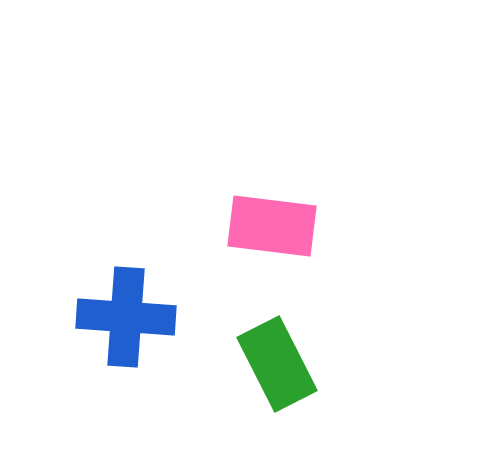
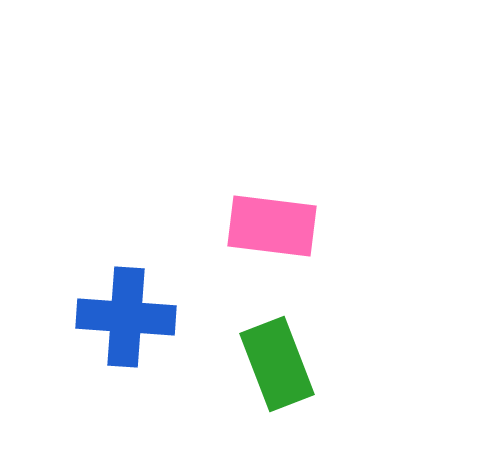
green rectangle: rotated 6 degrees clockwise
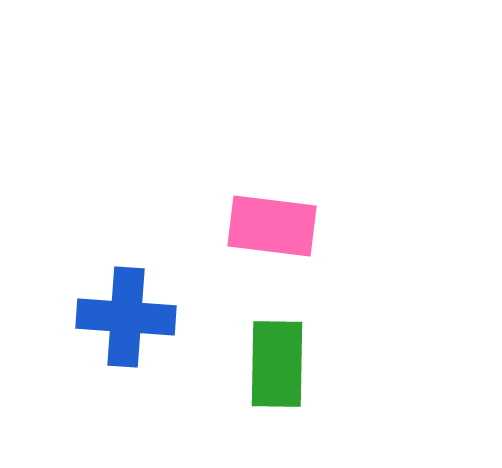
green rectangle: rotated 22 degrees clockwise
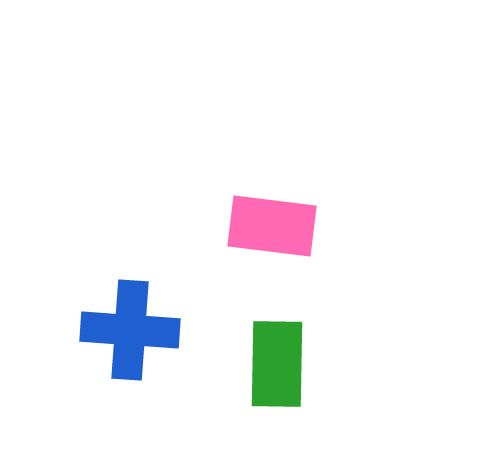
blue cross: moved 4 px right, 13 px down
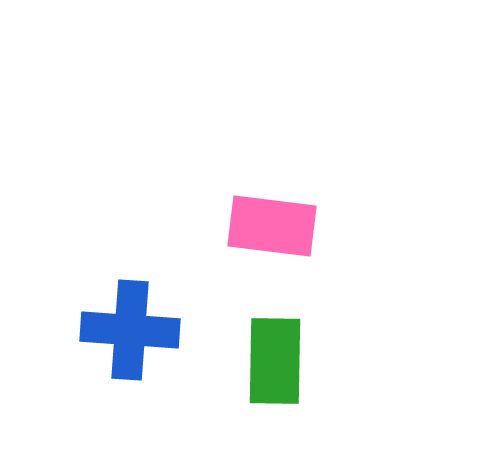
green rectangle: moved 2 px left, 3 px up
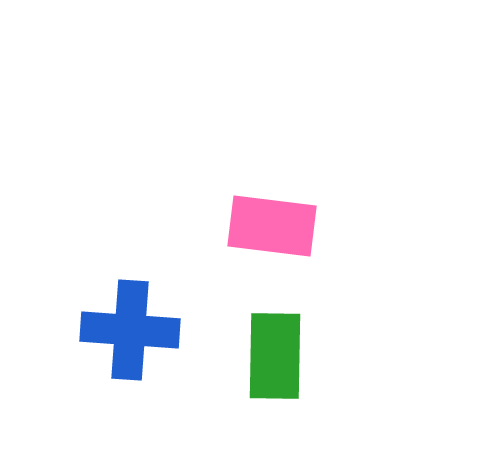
green rectangle: moved 5 px up
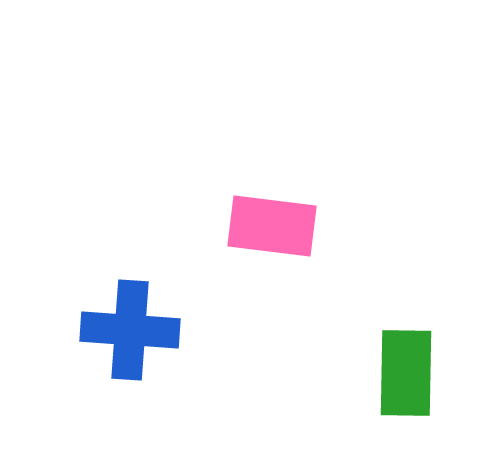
green rectangle: moved 131 px right, 17 px down
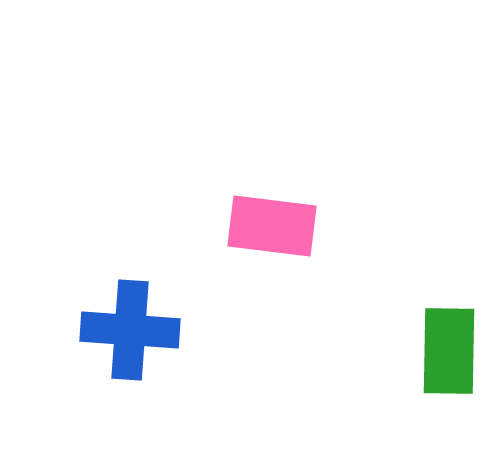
green rectangle: moved 43 px right, 22 px up
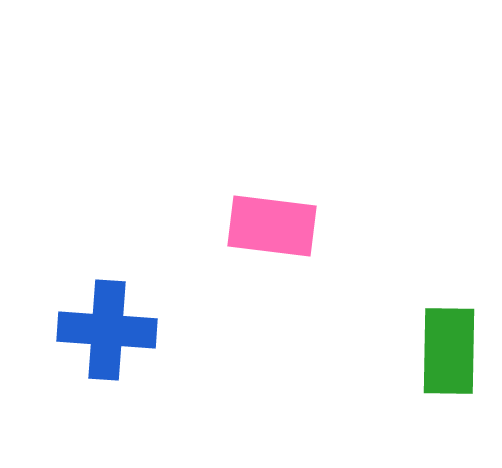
blue cross: moved 23 px left
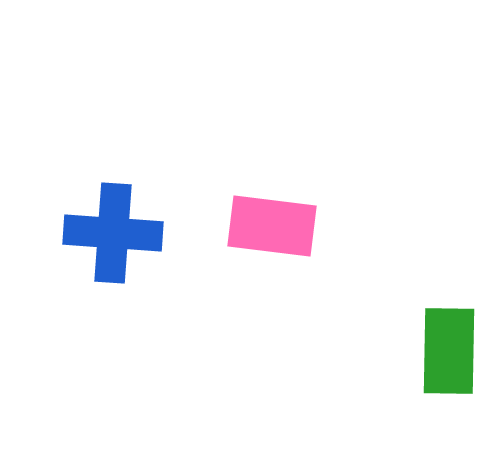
blue cross: moved 6 px right, 97 px up
